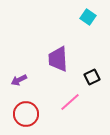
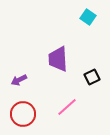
pink line: moved 3 px left, 5 px down
red circle: moved 3 px left
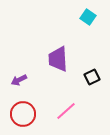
pink line: moved 1 px left, 4 px down
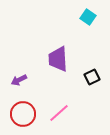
pink line: moved 7 px left, 2 px down
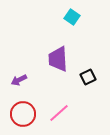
cyan square: moved 16 px left
black square: moved 4 px left
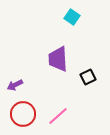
purple arrow: moved 4 px left, 5 px down
pink line: moved 1 px left, 3 px down
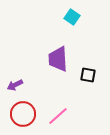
black square: moved 2 px up; rotated 35 degrees clockwise
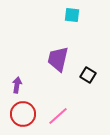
cyan square: moved 2 px up; rotated 28 degrees counterclockwise
purple trapezoid: rotated 16 degrees clockwise
black square: rotated 21 degrees clockwise
purple arrow: moved 2 px right; rotated 126 degrees clockwise
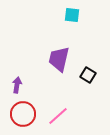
purple trapezoid: moved 1 px right
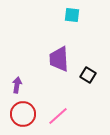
purple trapezoid: rotated 16 degrees counterclockwise
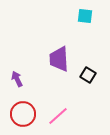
cyan square: moved 13 px right, 1 px down
purple arrow: moved 6 px up; rotated 35 degrees counterclockwise
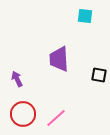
black square: moved 11 px right; rotated 21 degrees counterclockwise
pink line: moved 2 px left, 2 px down
